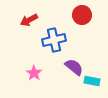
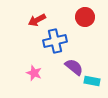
red circle: moved 3 px right, 2 px down
red arrow: moved 8 px right
blue cross: moved 1 px right, 1 px down
pink star: rotated 14 degrees counterclockwise
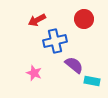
red circle: moved 1 px left, 2 px down
purple semicircle: moved 2 px up
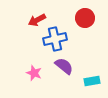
red circle: moved 1 px right, 1 px up
blue cross: moved 2 px up
purple semicircle: moved 10 px left, 1 px down
cyan rectangle: rotated 21 degrees counterclockwise
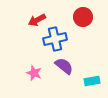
red circle: moved 2 px left, 1 px up
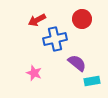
red circle: moved 1 px left, 2 px down
purple semicircle: moved 13 px right, 3 px up
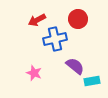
red circle: moved 4 px left
purple semicircle: moved 2 px left, 3 px down
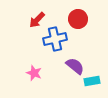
red arrow: rotated 18 degrees counterclockwise
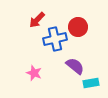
red circle: moved 8 px down
cyan rectangle: moved 1 px left, 2 px down
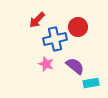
pink star: moved 12 px right, 9 px up
